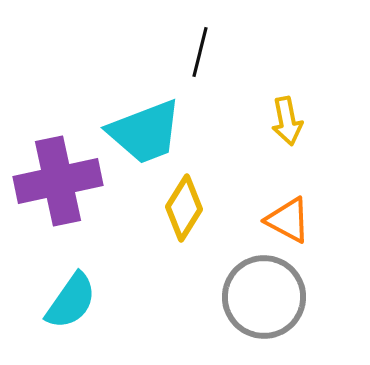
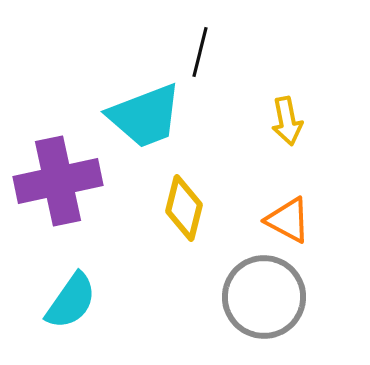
cyan trapezoid: moved 16 px up
yellow diamond: rotated 18 degrees counterclockwise
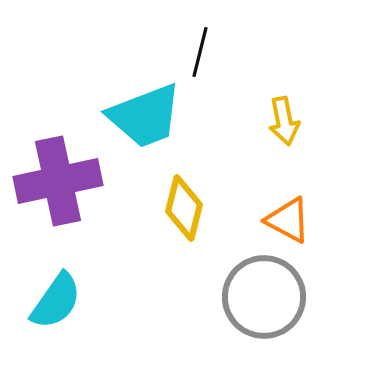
yellow arrow: moved 3 px left
cyan semicircle: moved 15 px left
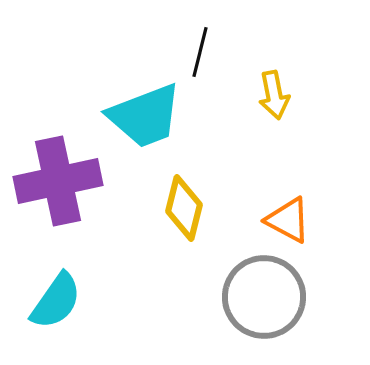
yellow arrow: moved 10 px left, 26 px up
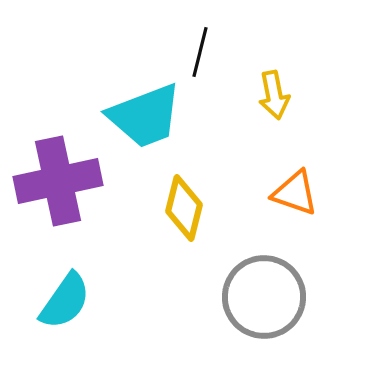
orange triangle: moved 7 px right, 27 px up; rotated 9 degrees counterclockwise
cyan semicircle: moved 9 px right
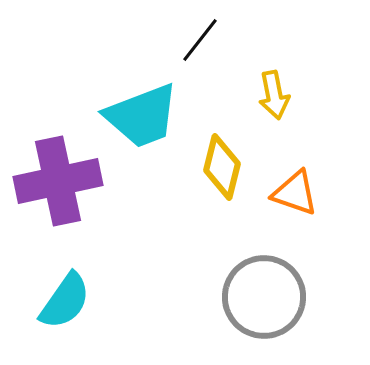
black line: moved 12 px up; rotated 24 degrees clockwise
cyan trapezoid: moved 3 px left
yellow diamond: moved 38 px right, 41 px up
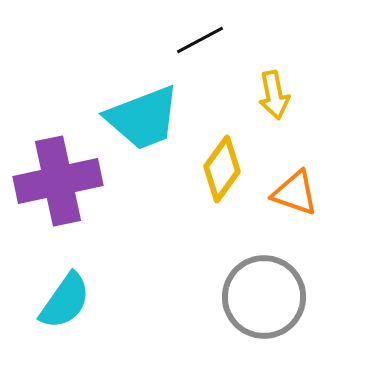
black line: rotated 24 degrees clockwise
cyan trapezoid: moved 1 px right, 2 px down
yellow diamond: moved 2 px down; rotated 22 degrees clockwise
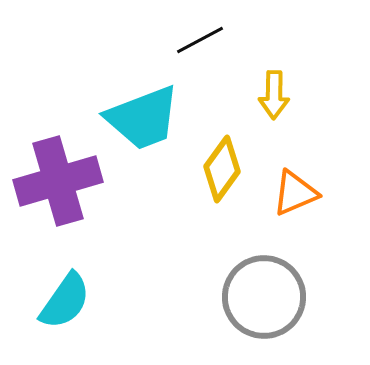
yellow arrow: rotated 12 degrees clockwise
purple cross: rotated 4 degrees counterclockwise
orange triangle: rotated 42 degrees counterclockwise
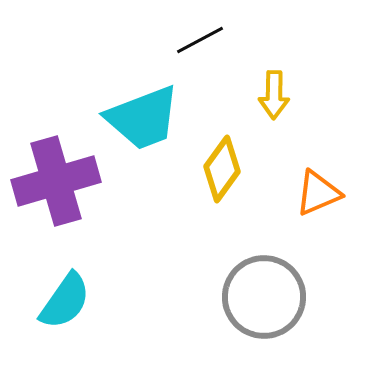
purple cross: moved 2 px left
orange triangle: moved 23 px right
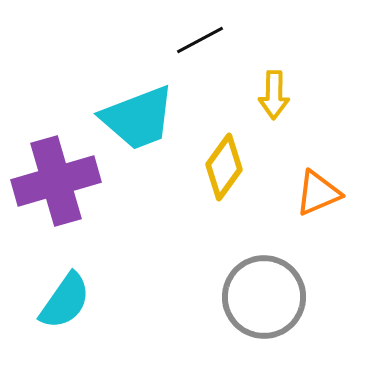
cyan trapezoid: moved 5 px left
yellow diamond: moved 2 px right, 2 px up
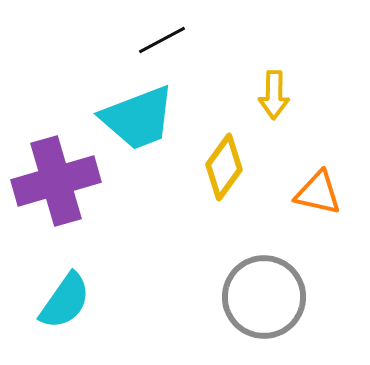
black line: moved 38 px left
orange triangle: rotated 36 degrees clockwise
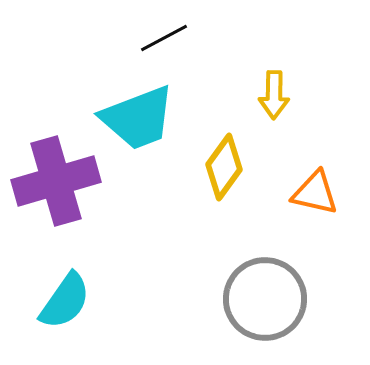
black line: moved 2 px right, 2 px up
orange triangle: moved 3 px left
gray circle: moved 1 px right, 2 px down
